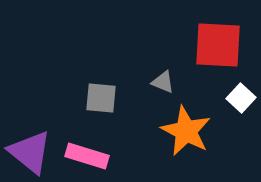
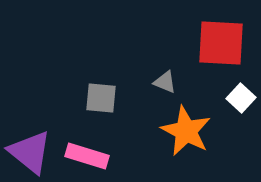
red square: moved 3 px right, 2 px up
gray triangle: moved 2 px right
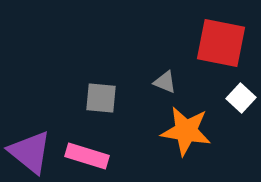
red square: rotated 8 degrees clockwise
orange star: rotated 18 degrees counterclockwise
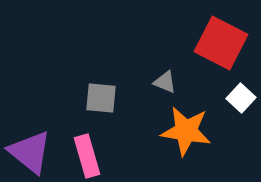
red square: rotated 16 degrees clockwise
pink rectangle: rotated 57 degrees clockwise
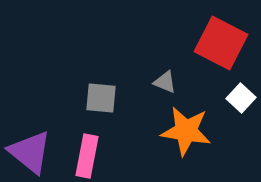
pink rectangle: rotated 27 degrees clockwise
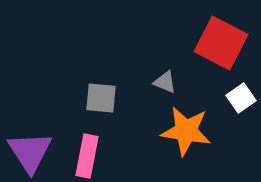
white square: rotated 12 degrees clockwise
purple triangle: rotated 18 degrees clockwise
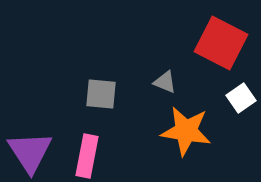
gray square: moved 4 px up
